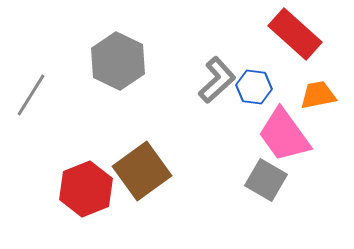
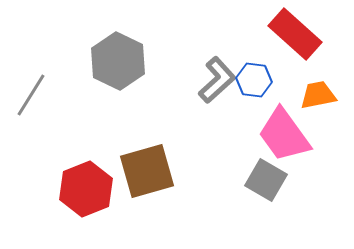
blue hexagon: moved 7 px up
brown square: moved 5 px right; rotated 20 degrees clockwise
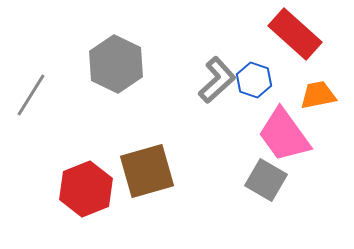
gray hexagon: moved 2 px left, 3 px down
blue hexagon: rotated 12 degrees clockwise
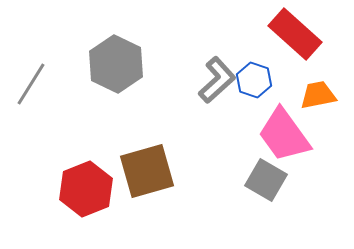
gray line: moved 11 px up
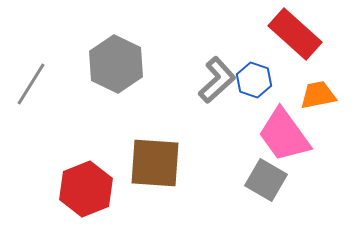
brown square: moved 8 px right, 8 px up; rotated 20 degrees clockwise
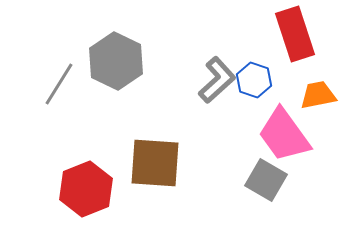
red rectangle: rotated 30 degrees clockwise
gray hexagon: moved 3 px up
gray line: moved 28 px right
